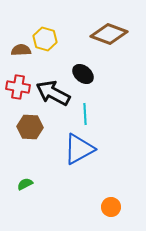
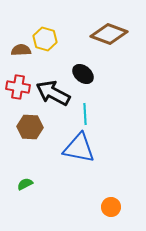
blue triangle: moved 1 px up; rotated 40 degrees clockwise
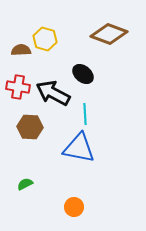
orange circle: moved 37 px left
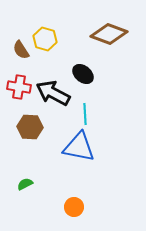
brown semicircle: rotated 120 degrees counterclockwise
red cross: moved 1 px right
blue triangle: moved 1 px up
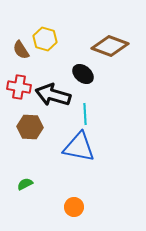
brown diamond: moved 1 px right, 12 px down
black arrow: moved 2 px down; rotated 12 degrees counterclockwise
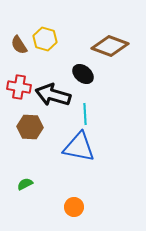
brown semicircle: moved 2 px left, 5 px up
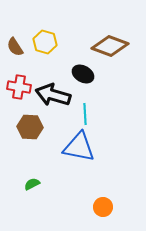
yellow hexagon: moved 3 px down
brown semicircle: moved 4 px left, 2 px down
black ellipse: rotated 10 degrees counterclockwise
green semicircle: moved 7 px right
orange circle: moved 29 px right
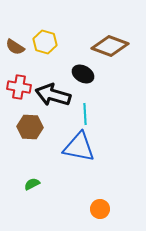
brown semicircle: rotated 24 degrees counterclockwise
orange circle: moved 3 px left, 2 px down
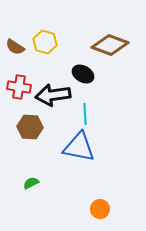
brown diamond: moved 1 px up
black arrow: rotated 24 degrees counterclockwise
green semicircle: moved 1 px left, 1 px up
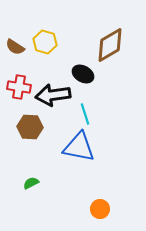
brown diamond: rotated 51 degrees counterclockwise
cyan line: rotated 15 degrees counterclockwise
